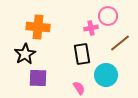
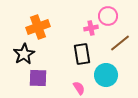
orange cross: rotated 25 degrees counterclockwise
black star: moved 1 px left
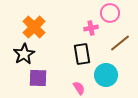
pink circle: moved 2 px right, 3 px up
orange cross: moved 4 px left; rotated 25 degrees counterclockwise
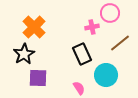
pink cross: moved 1 px right, 1 px up
black rectangle: rotated 15 degrees counterclockwise
